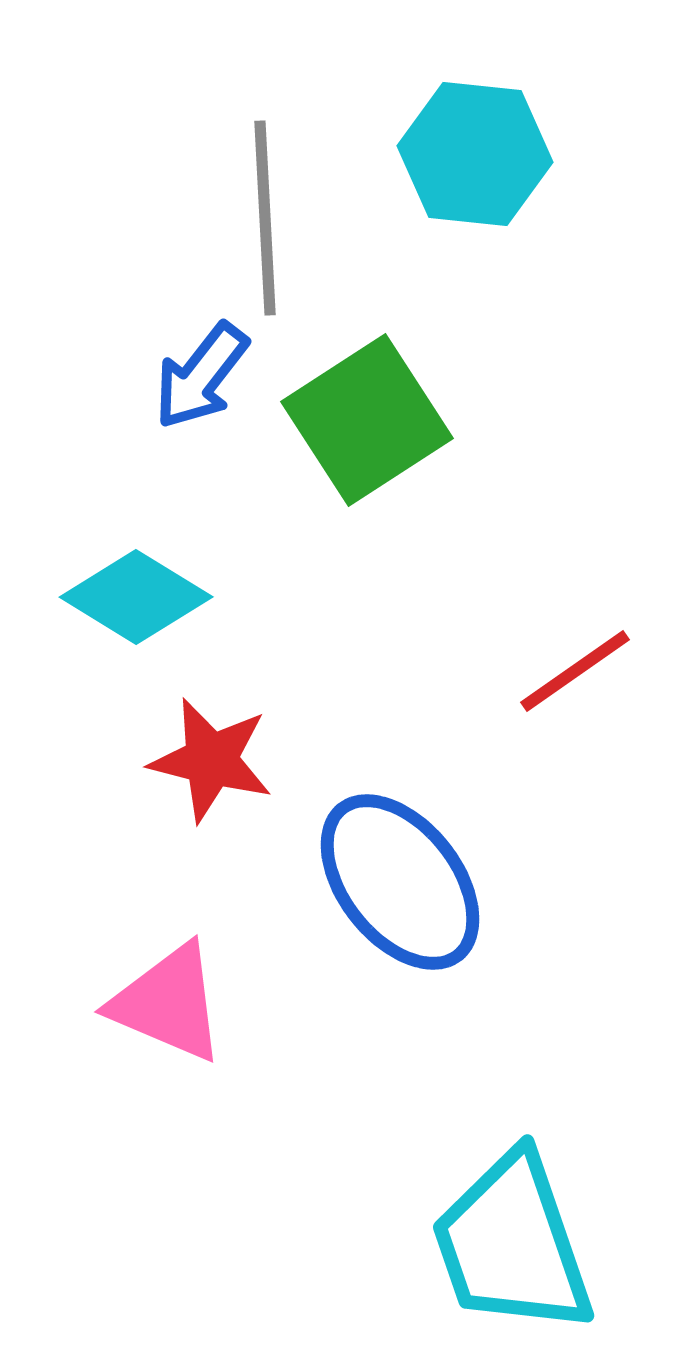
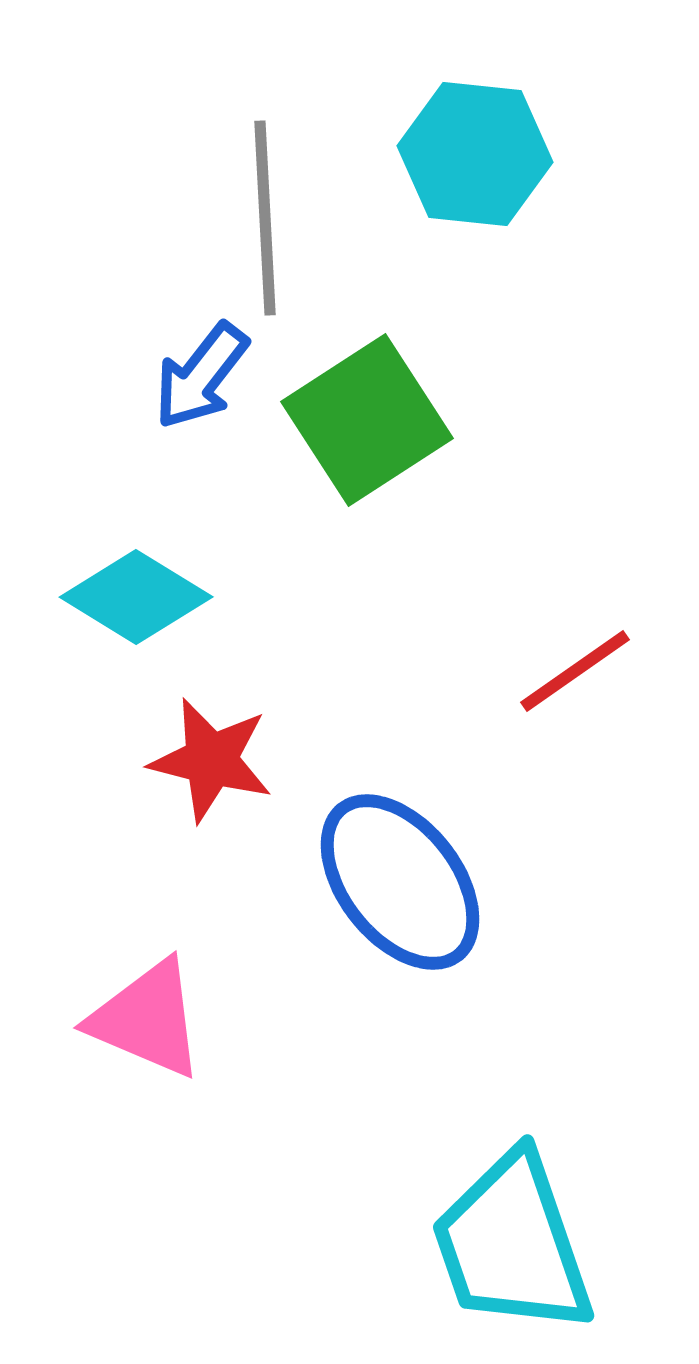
pink triangle: moved 21 px left, 16 px down
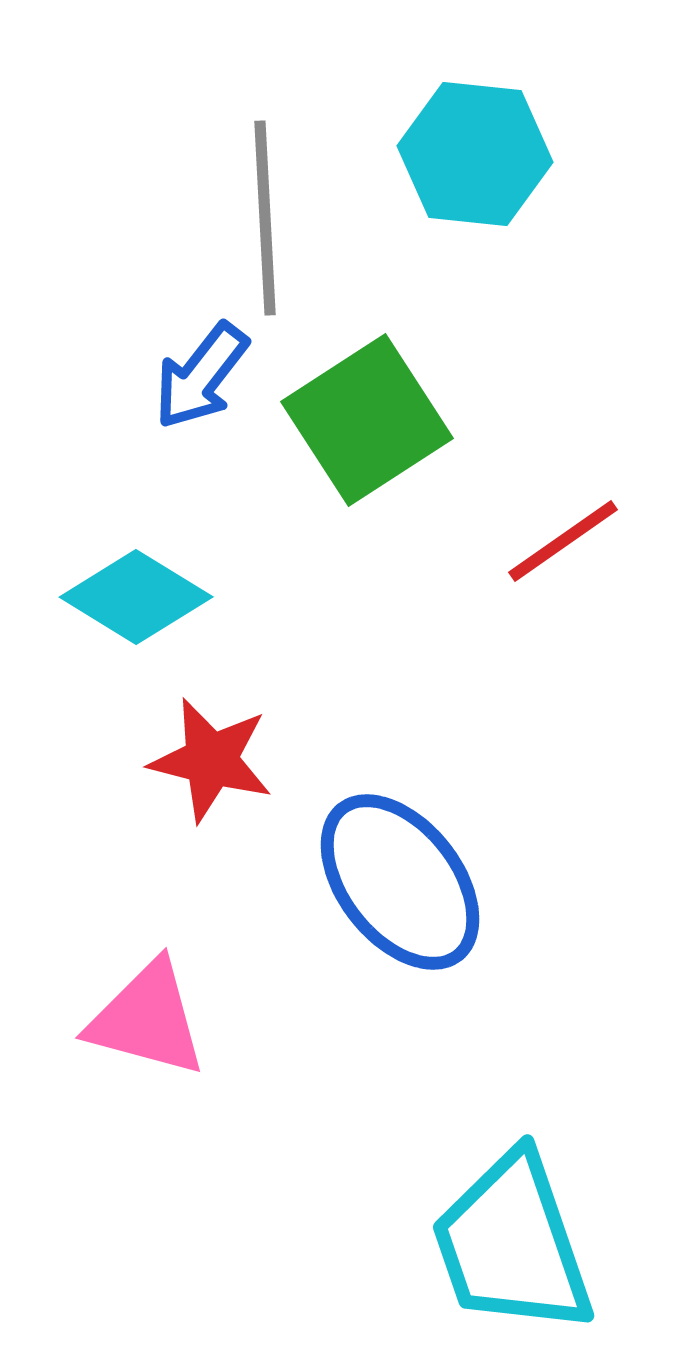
red line: moved 12 px left, 130 px up
pink triangle: rotated 8 degrees counterclockwise
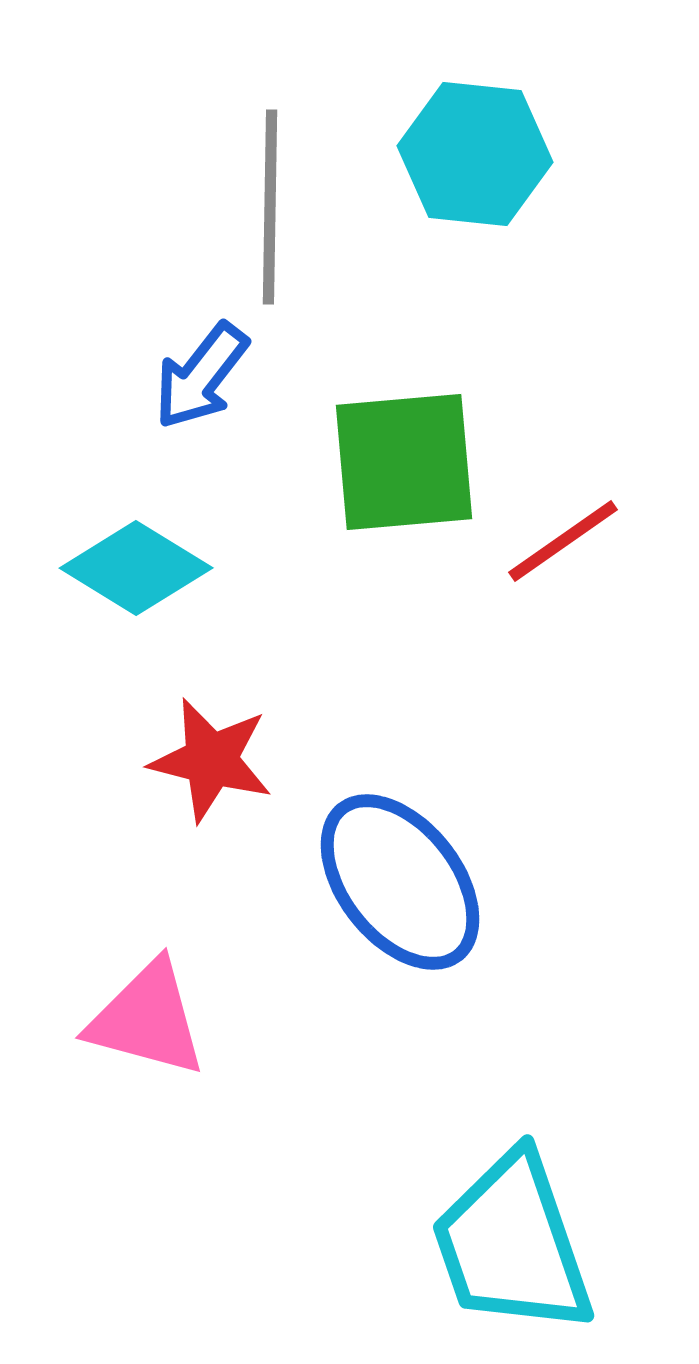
gray line: moved 5 px right, 11 px up; rotated 4 degrees clockwise
green square: moved 37 px right, 42 px down; rotated 28 degrees clockwise
cyan diamond: moved 29 px up
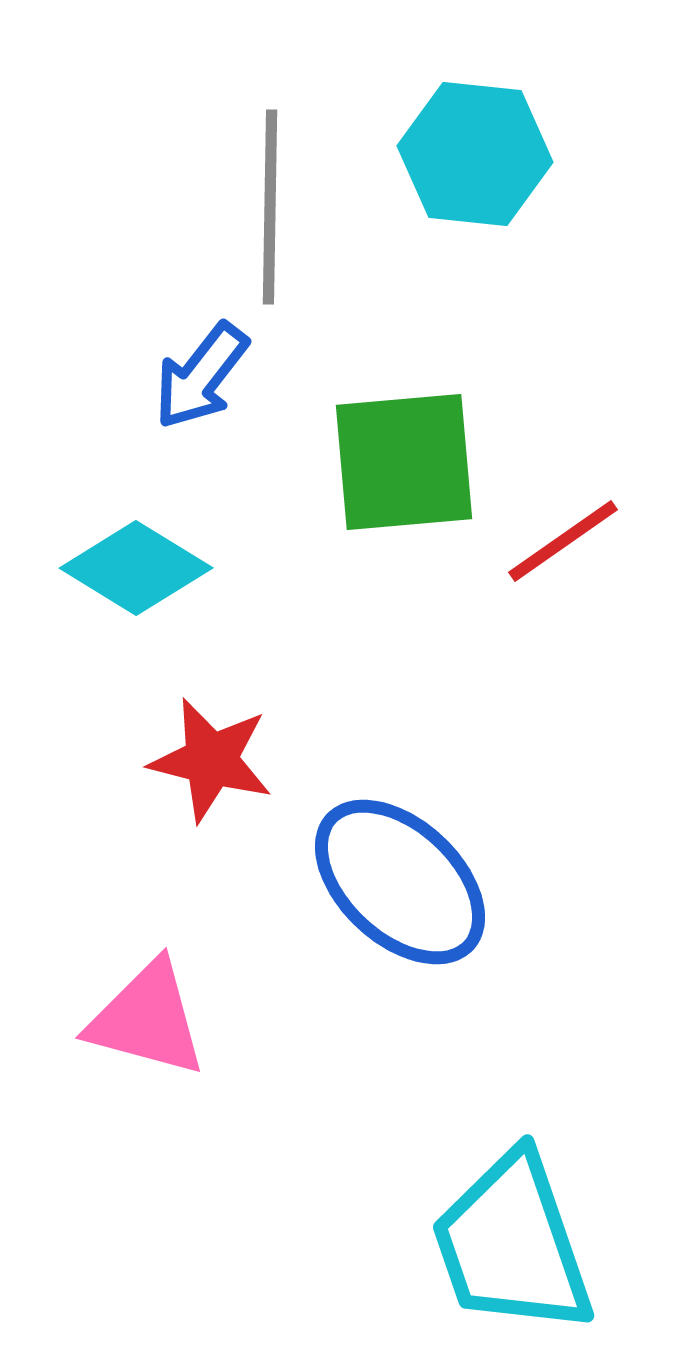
blue ellipse: rotated 9 degrees counterclockwise
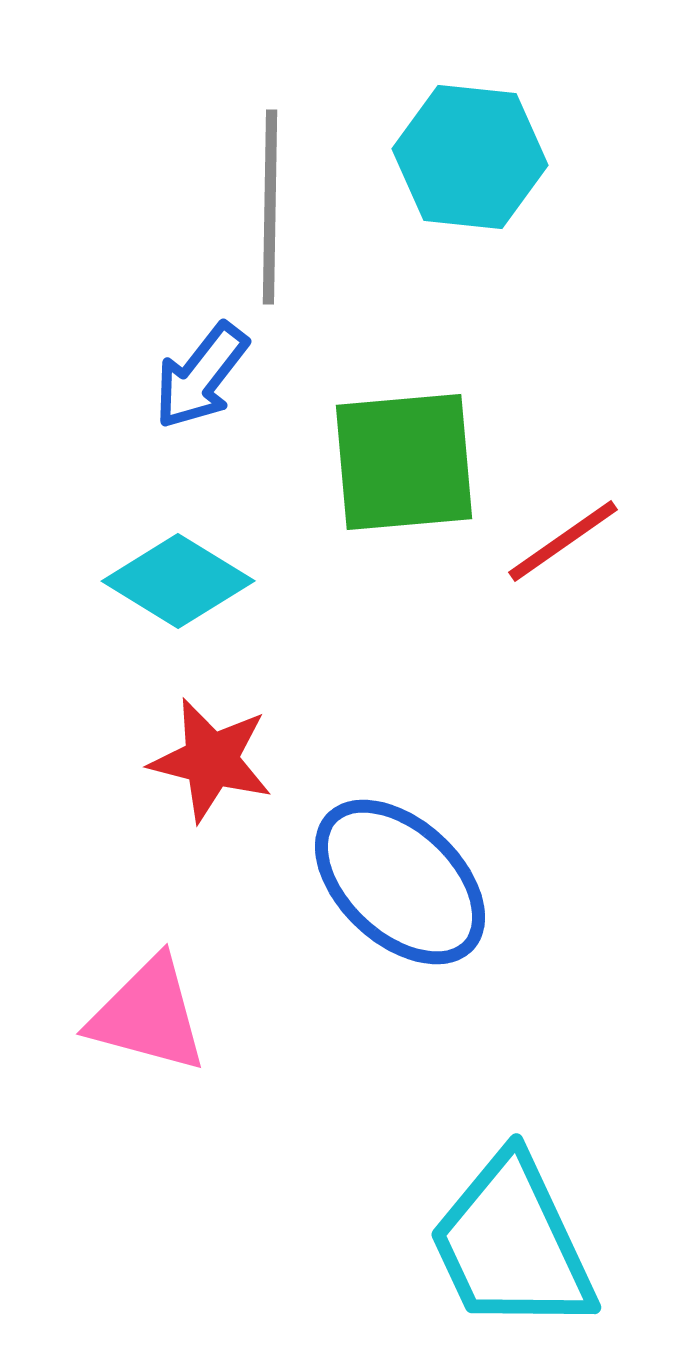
cyan hexagon: moved 5 px left, 3 px down
cyan diamond: moved 42 px right, 13 px down
pink triangle: moved 1 px right, 4 px up
cyan trapezoid: rotated 6 degrees counterclockwise
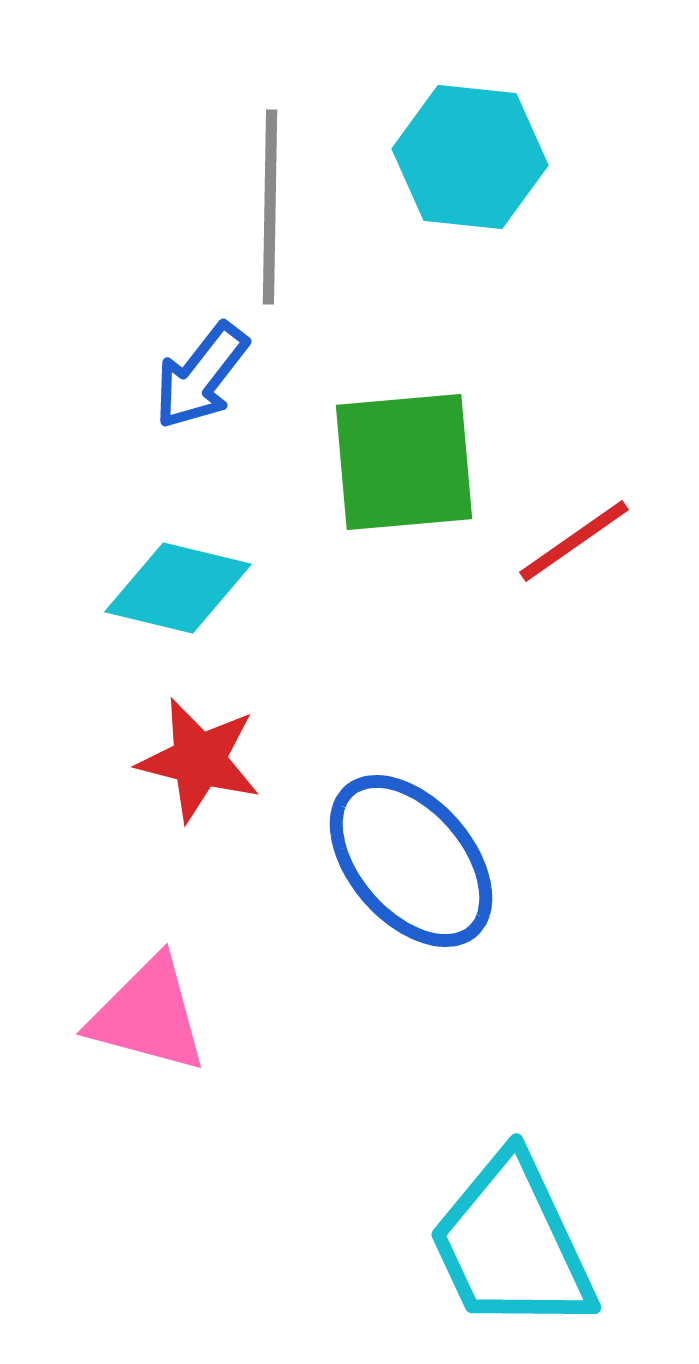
red line: moved 11 px right
cyan diamond: moved 7 px down; rotated 18 degrees counterclockwise
red star: moved 12 px left
blue ellipse: moved 11 px right, 21 px up; rotated 6 degrees clockwise
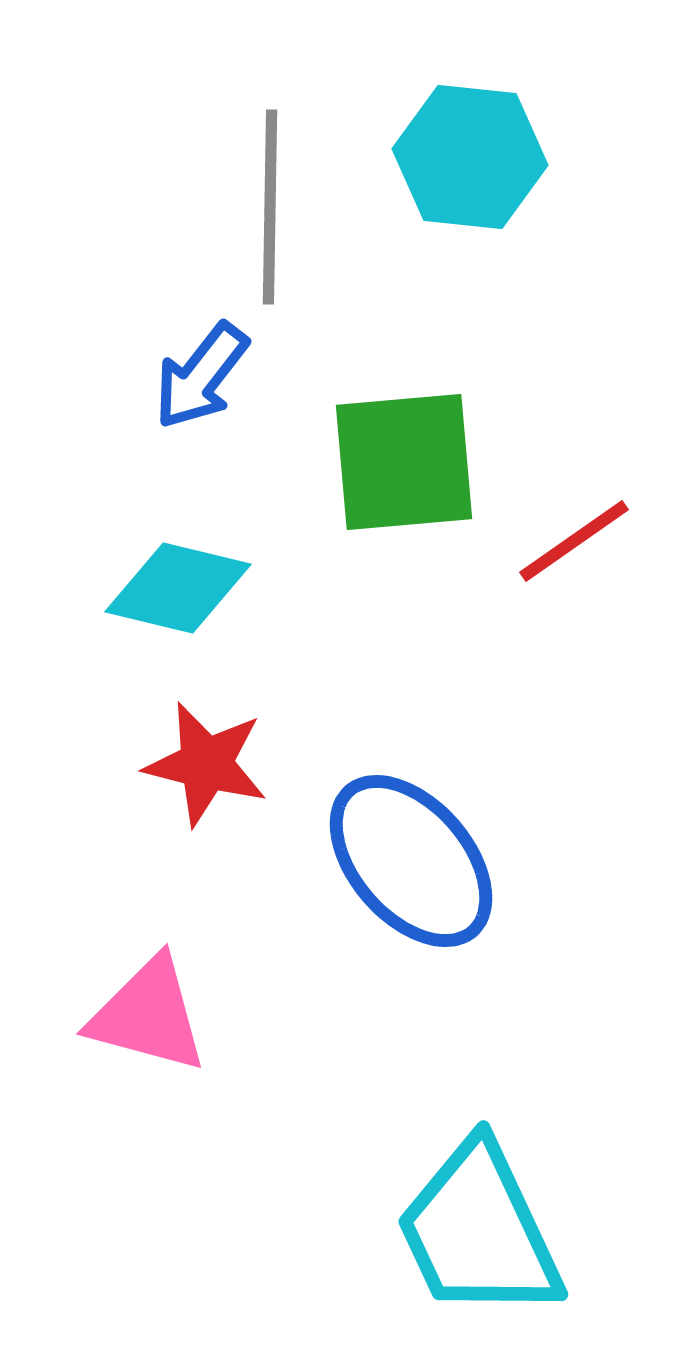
red star: moved 7 px right, 4 px down
cyan trapezoid: moved 33 px left, 13 px up
